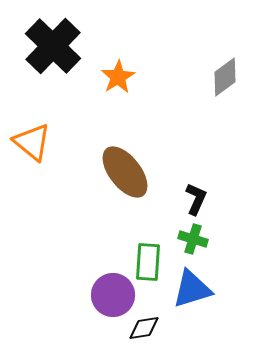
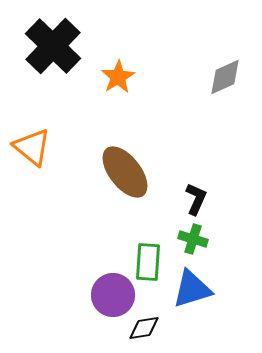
gray diamond: rotated 12 degrees clockwise
orange triangle: moved 5 px down
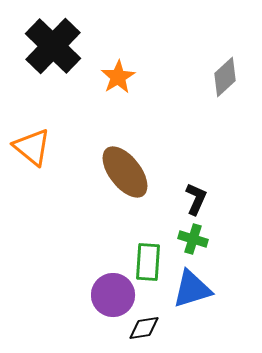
gray diamond: rotated 18 degrees counterclockwise
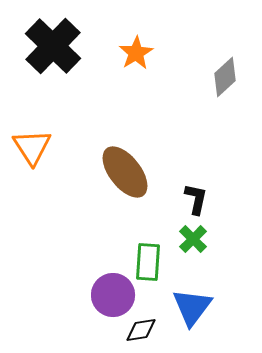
orange star: moved 18 px right, 24 px up
orange triangle: rotated 18 degrees clockwise
black L-shape: rotated 12 degrees counterclockwise
green cross: rotated 28 degrees clockwise
blue triangle: moved 18 px down; rotated 36 degrees counterclockwise
black diamond: moved 3 px left, 2 px down
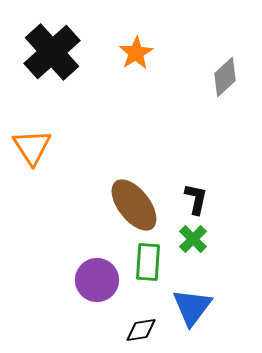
black cross: moved 1 px left, 6 px down; rotated 4 degrees clockwise
brown ellipse: moved 9 px right, 33 px down
purple circle: moved 16 px left, 15 px up
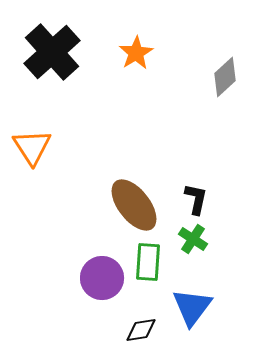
green cross: rotated 12 degrees counterclockwise
purple circle: moved 5 px right, 2 px up
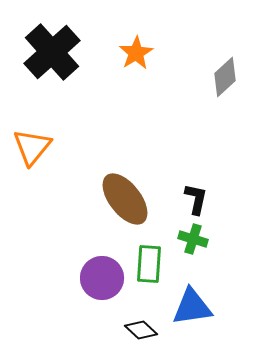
orange triangle: rotated 12 degrees clockwise
brown ellipse: moved 9 px left, 6 px up
green cross: rotated 16 degrees counterclockwise
green rectangle: moved 1 px right, 2 px down
blue triangle: rotated 45 degrees clockwise
black diamond: rotated 52 degrees clockwise
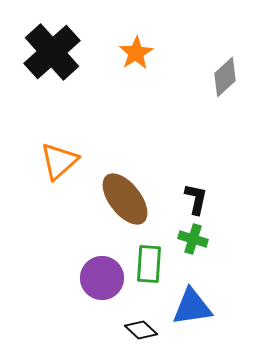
orange triangle: moved 27 px right, 14 px down; rotated 9 degrees clockwise
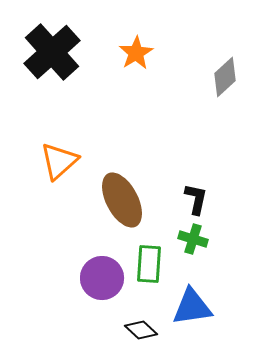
brown ellipse: moved 3 px left, 1 px down; rotated 10 degrees clockwise
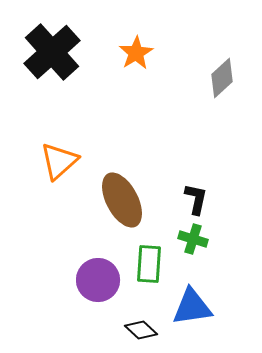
gray diamond: moved 3 px left, 1 px down
purple circle: moved 4 px left, 2 px down
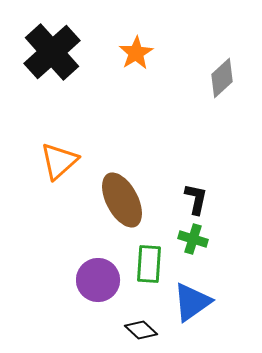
blue triangle: moved 5 px up; rotated 27 degrees counterclockwise
